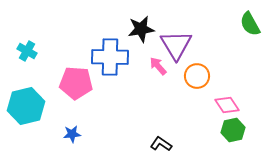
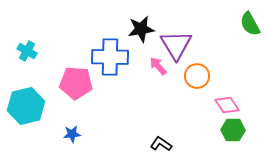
green hexagon: rotated 15 degrees clockwise
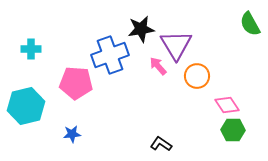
cyan cross: moved 4 px right, 2 px up; rotated 30 degrees counterclockwise
blue cross: moved 2 px up; rotated 21 degrees counterclockwise
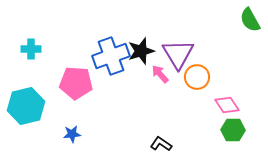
green semicircle: moved 4 px up
black star: moved 22 px down; rotated 8 degrees counterclockwise
purple triangle: moved 2 px right, 9 px down
blue cross: moved 1 px right, 1 px down
pink arrow: moved 2 px right, 8 px down
orange circle: moved 1 px down
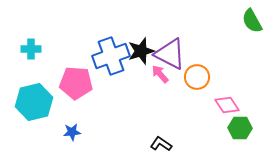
green semicircle: moved 2 px right, 1 px down
purple triangle: moved 8 px left; rotated 32 degrees counterclockwise
cyan hexagon: moved 8 px right, 4 px up
green hexagon: moved 7 px right, 2 px up
blue star: moved 2 px up
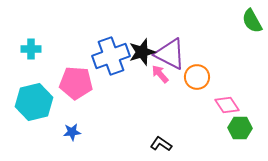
black star: moved 1 px right, 1 px down
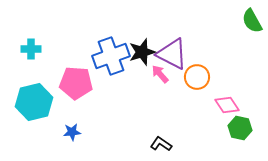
purple triangle: moved 2 px right
green hexagon: rotated 10 degrees clockwise
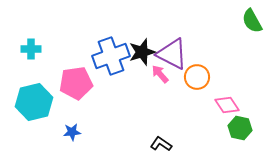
pink pentagon: rotated 12 degrees counterclockwise
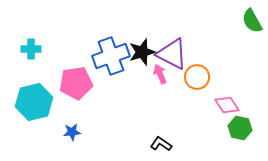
pink arrow: rotated 18 degrees clockwise
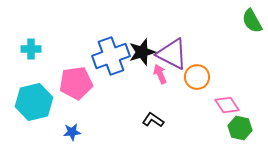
black L-shape: moved 8 px left, 24 px up
